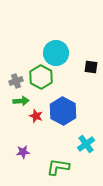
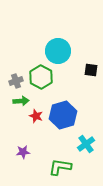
cyan circle: moved 2 px right, 2 px up
black square: moved 3 px down
blue hexagon: moved 4 px down; rotated 16 degrees clockwise
green L-shape: moved 2 px right
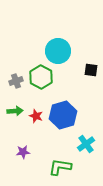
green arrow: moved 6 px left, 10 px down
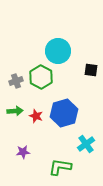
blue hexagon: moved 1 px right, 2 px up
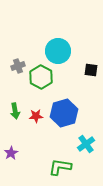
gray cross: moved 2 px right, 15 px up
green arrow: rotated 84 degrees clockwise
red star: rotated 24 degrees counterclockwise
purple star: moved 12 px left, 1 px down; rotated 24 degrees counterclockwise
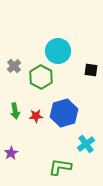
gray cross: moved 4 px left; rotated 24 degrees counterclockwise
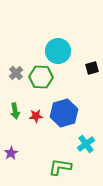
gray cross: moved 2 px right, 7 px down
black square: moved 1 px right, 2 px up; rotated 24 degrees counterclockwise
green hexagon: rotated 25 degrees counterclockwise
